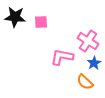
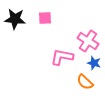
black star: moved 2 px down
pink square: moved 4 px right, 4 px up
blue star: rotated 24 degrees counterclockwise
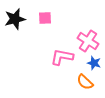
black star: rotated 20 degrees counterclockwise
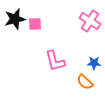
pink square: moved 10 px left, 6 px down
pink cross: moved 2 px right, 20 px up
pink L-shape: moved 7 px left, 4 px down; rotated 115 degrees counterclockwise
blue star: rotated 16 degrees counterclockwise
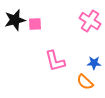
black star: moved 1 px down
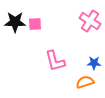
black star: moved 2 px down; rotated 15 degrees clockwise
orange semicircle: rotated 120 degrees clockwise
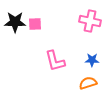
pink cross: rotated 20 degrees counterclockwise
blue star: moved 2 px left, 3 px up
orange semicircle: moved 3 px right, 1 px down
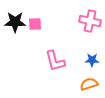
orange semicircle: moved 1 px right, 1 px down
